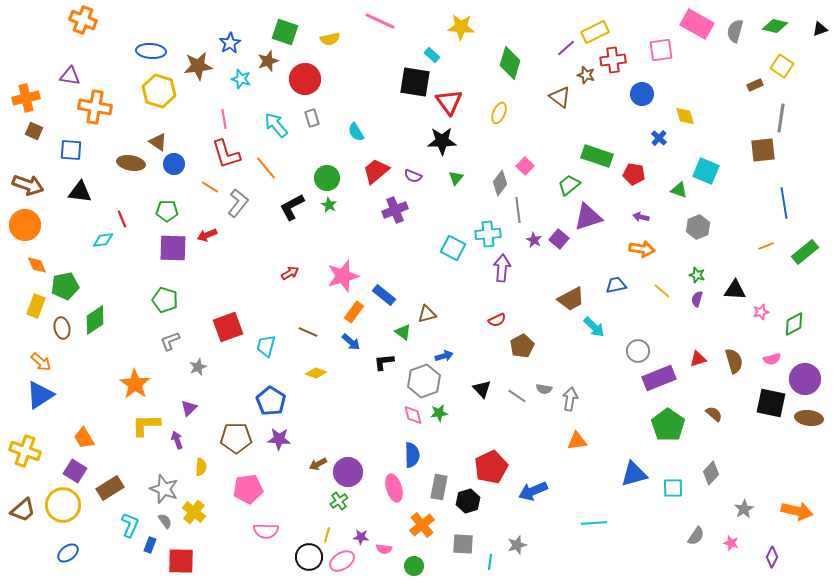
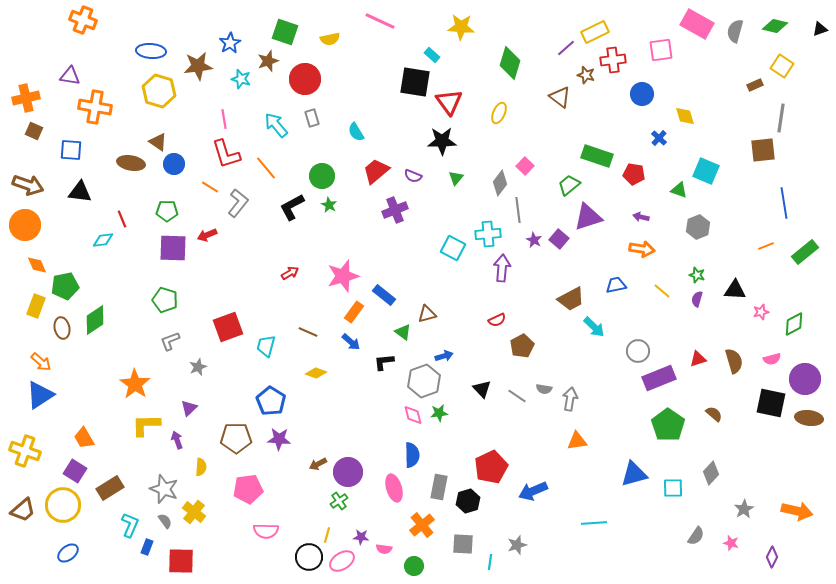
green circle at (327, 178): moved 5 px left, 2 px up
blue rectangle at (150, 545): moved 3 px left, 2 px down
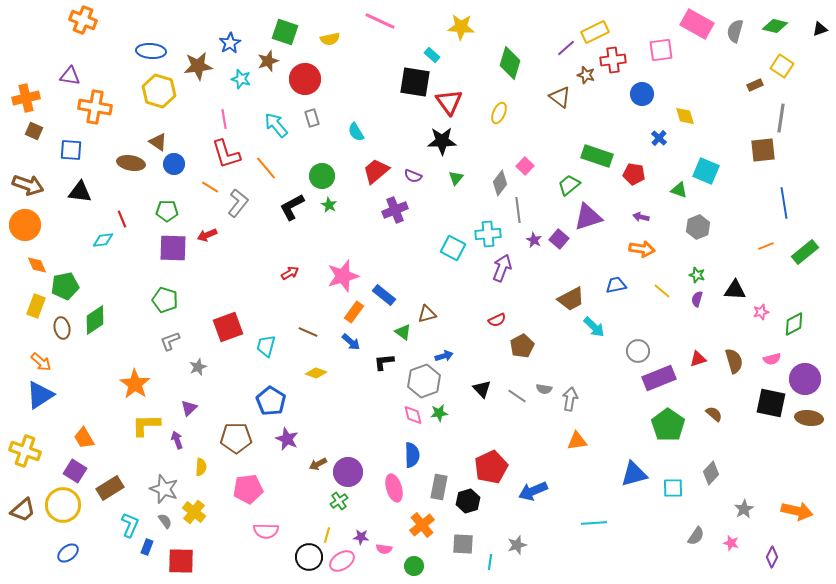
purple arrow at (502, 268): rotated 16 degrees clockwise
purple star at (279, 439): moved 8 px right; rotated 20 degrees clockwise
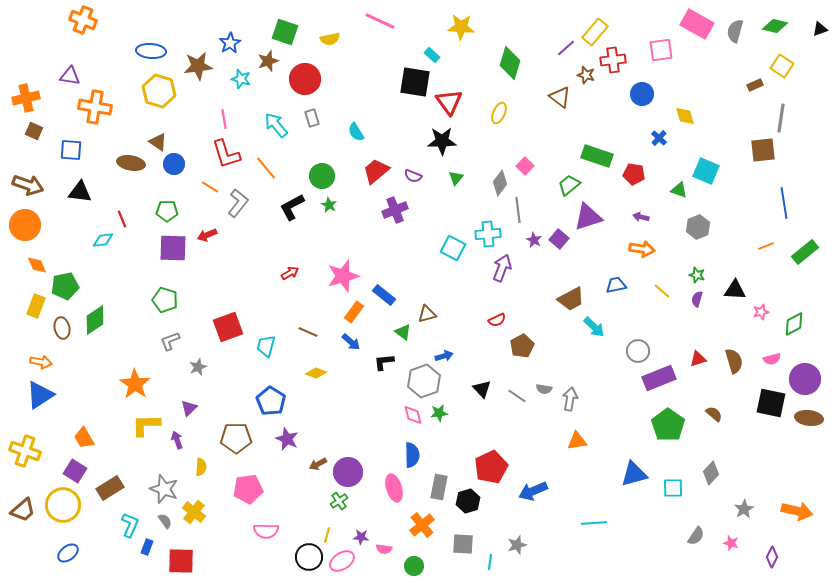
yellow rectangle at (595, 32): rotated 24 degrees counterclockwise
orange arrow at (41, 362): rotated 30 degrees counterclockwise
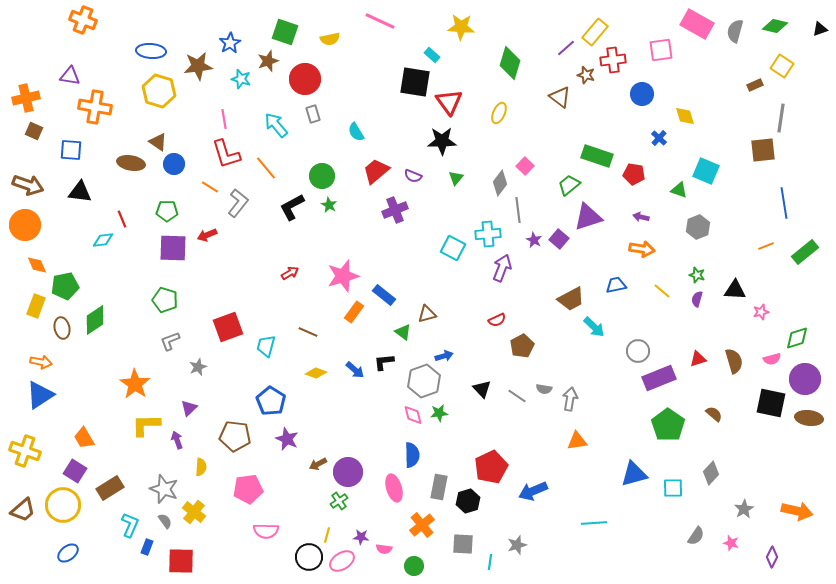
gray rectangle at (312, 118): moved 1 px right, 4 px up
green diamond at (794, 324): moved 3 px right, 14 px down; rotated 10 degrees clockwise
blue arrow at (351, 342): moved 4 px right, 28 px down
brown pentagon at (236, 438): moved 1 px left, 2 px up; rotated 8 degrees clockwise
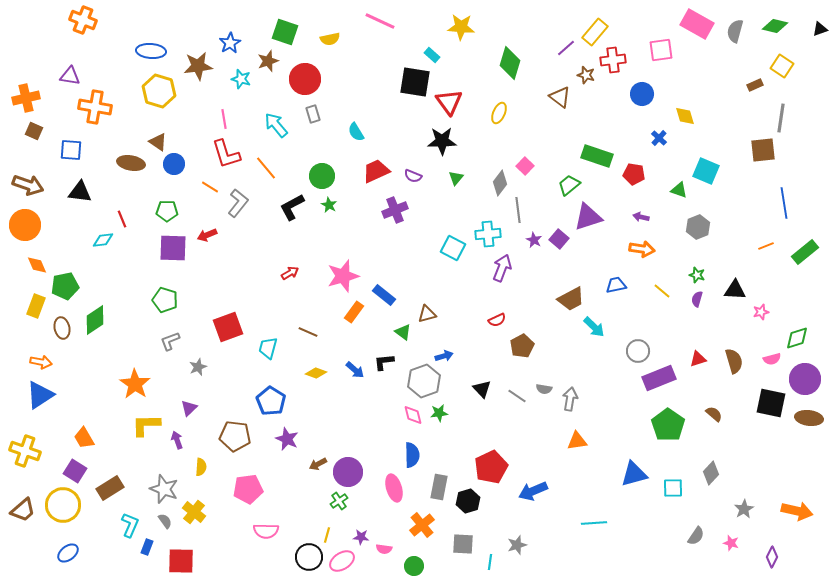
red trapezoid at (376, 171): rotated 16 degrees clockwise
cyan trapezoid at (266, 346): moved 2 px right, 2 px down
